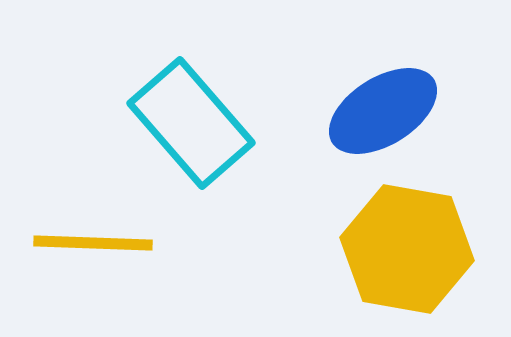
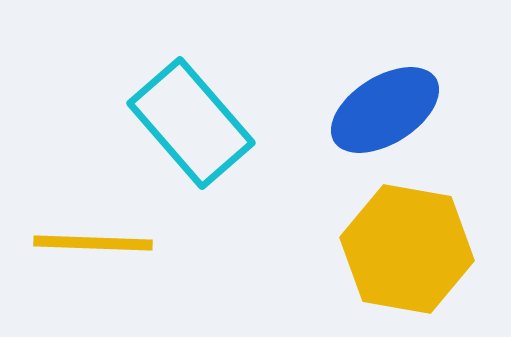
blue ellipse: moved 2 px right, 1 px up
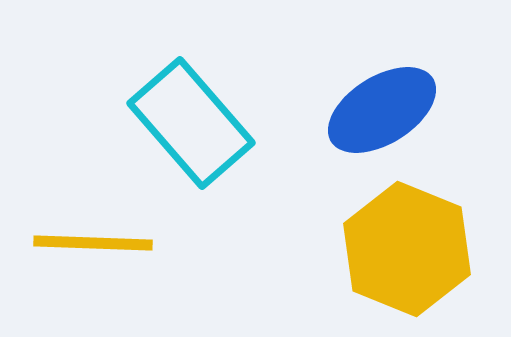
blue ellipse: moved 3 px left
yellow hexagon: rotated 12 degrees clockwise
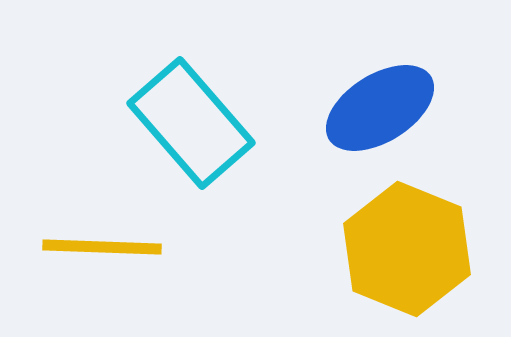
blue ellipse: moved 2 px left, 2 px up
yellow line: moved 9 px right, 4 px down
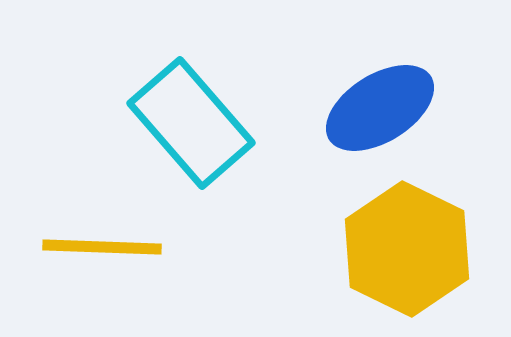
yellow hexagon: rotated 4 degrees clockwise
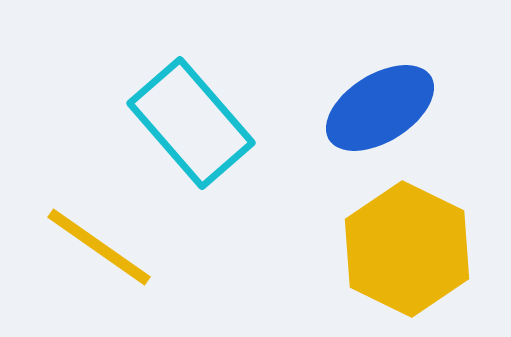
yellow line: moved 3 px left; rotated 33 degrees clockwise
